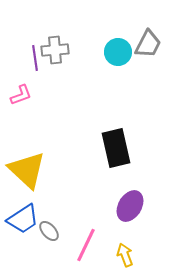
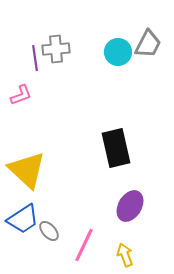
gray cross: moved 1 px right, 1 px up
pink line: moved 2 px left
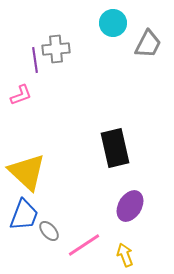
cyan circle: moved 5 px left, 29 px up
purple line: moved 2 px down
black rectangle: moved 1 px left
yellow triangle: moved 2 px down
blue trapezoid: moved 1 px right, 4 px up; rotated 36 degrees counterclockwise
pink line: rotated 32 degrees clockwise
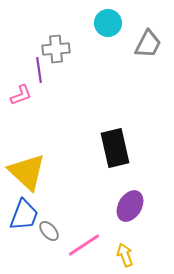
cyan circle: moved 5 px left
purple line: moved 4 px right, 10 px down
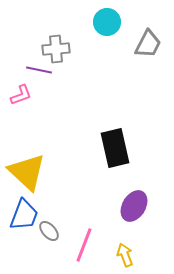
cyan circle: moved 1 px left, 1 px up
purple line: rotated 70 degrees counterclockwise
purple ellipse: moved 4 px right
pink line: rotated 36 degrees counterclockwise
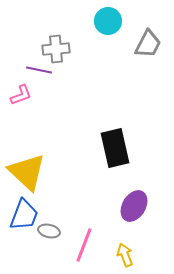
cyan circle: moved 1 px right, 1 px up
gray ellipse: rotated 35 degrees counterclockwise
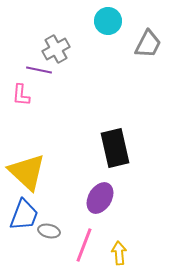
gray cross: rotated 24 degrees counterclockwise
pink L-shape: rotated 115 degrees clockwise
purple ellipse: moved 34 px left, 8 px up
yellow arrow: moved 6 px left, 2 px up; rotated 15 degrees clockwise
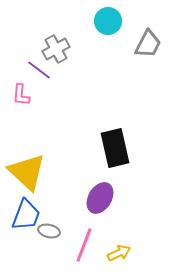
purple line: rotated 25 degrees clockwise
blue trapezoid: moved 2 px right
yellow arrow: rotated 70 degrees clockwise
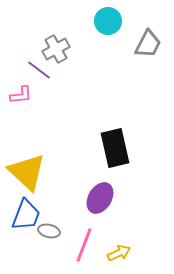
pink L-shape: rotated 100 degrees counterclockwise
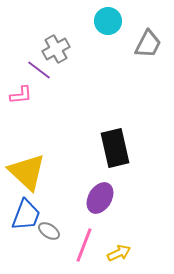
gray ellipse: rotated 20 degrees clockwise
